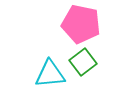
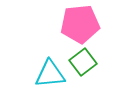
pink pentagon: moved 1 px left; rotated 18 degrees counterclockwise
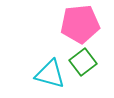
cyan triangle: rotated 20 degrees clockwise
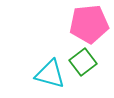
pink pentagon: moved 9 px right
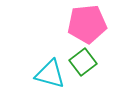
pink pentagon: moved 2 px left
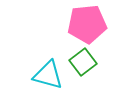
cyan triangle: moved 2 px left, 1 px down
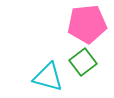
cyan triangle: moved 2 px down
